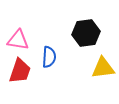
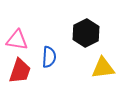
black hexagon: rotated 20 degrees counterclockwise
pink triangle: moved 1 px left
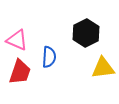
pink triangle: rotated 15 degrees clockwise
red trapezoid: moved 1 px down
